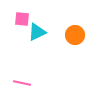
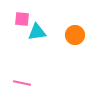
cyan triangle: rotated 18 degrees clockwise
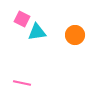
pink square: rotated 21 degrees clockwise
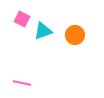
cyan triangle: moved 6 px right, 1 px up; rotated 12 degrees counterclockwise
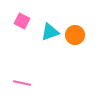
pink square: moved 2 px down
cyan triangle: moved 7 px right, 1 px down
